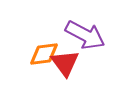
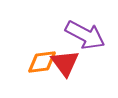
orange diamond: moved 2 px left, 8 px down
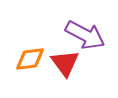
orange diamond: moved 12 px left, 3 px up
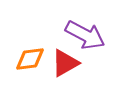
red triangle: rotated 36 degrees clockwise
